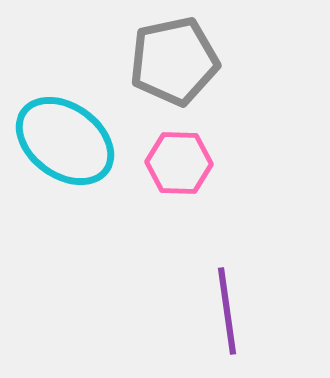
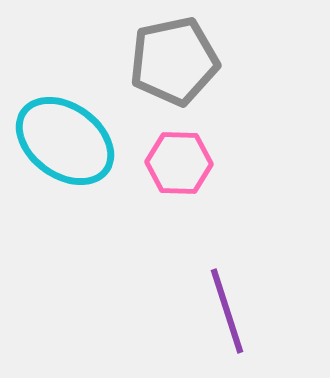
purple line: rotated 10 degrees counterclockwise
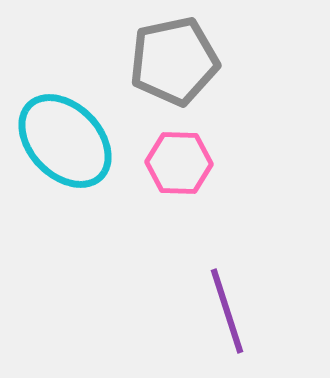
cyan ellipse: rotated 10 degrees clockwise
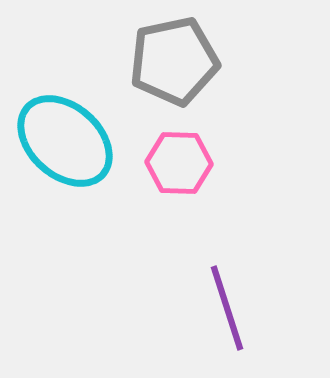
cyan ellipse: rotated 4 degrees counterclockwise
purple line: moved 3 px up
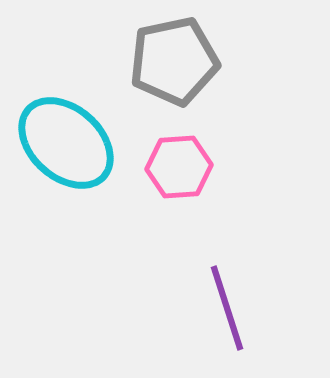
cyan ellipse: moved 1 px right, 2 px down
pink hexagon: moved 4 px down; rotated 6 degrees counterclockwise
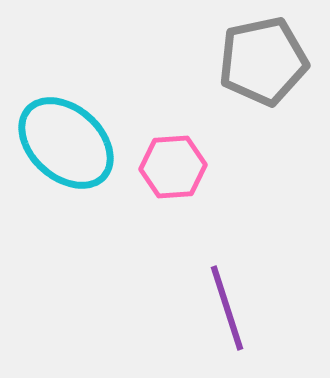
gray pentagon: moved 89 px right
pink hexagon: moved 6 px left
